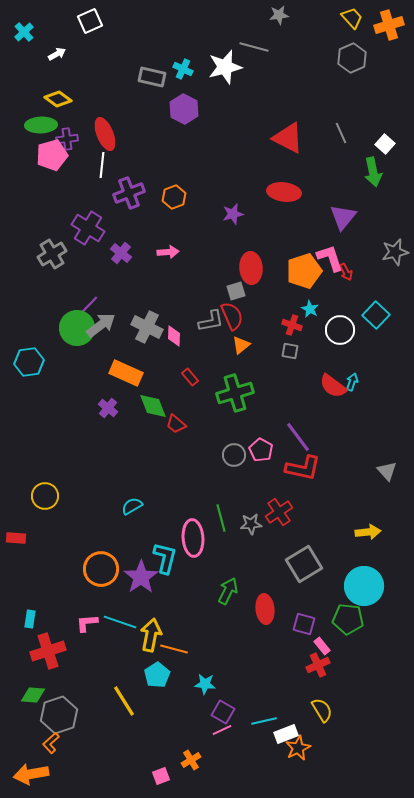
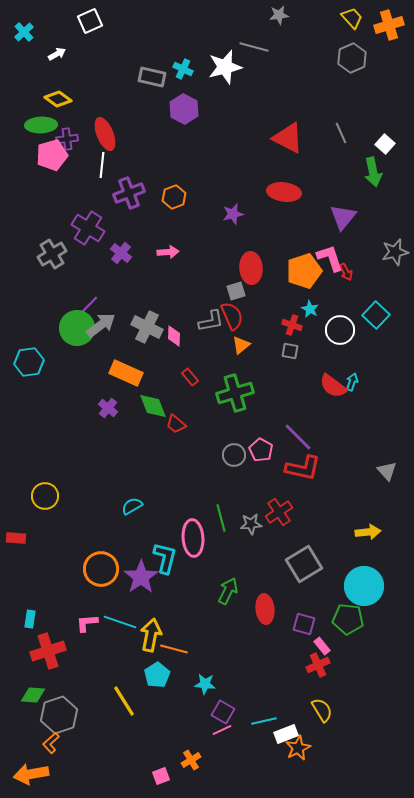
purple line at (298, 437): rotated 8 degrees counterclockwise
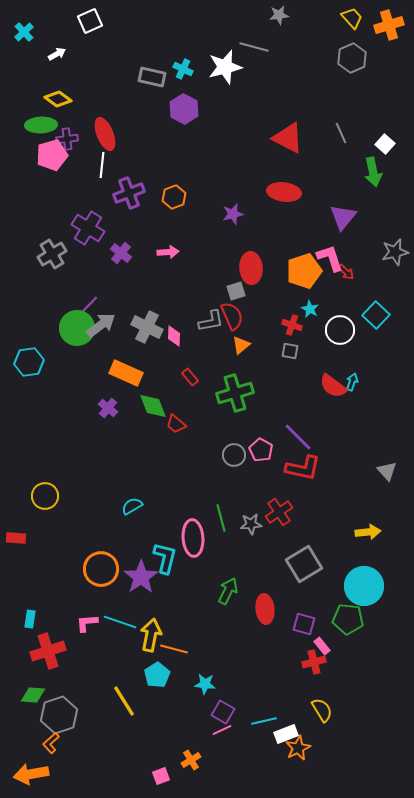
red arrow at (346, 272): rotated 18 degrees counterclockwise
red cross at (318, 665): moved 4 px left, 3 px up; rotated 10 degrees clockwise
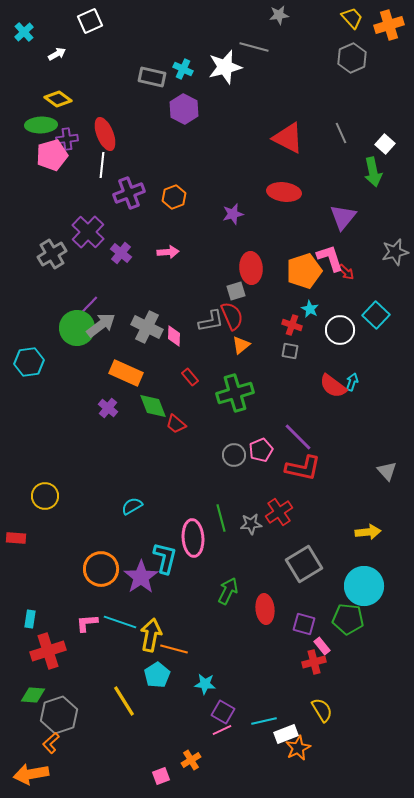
purple cross at (88, 228): moved 4 px down; rotated 12 degrees clockwise
pink pentagon at (261, 450): rotated 20 degrees clockwise
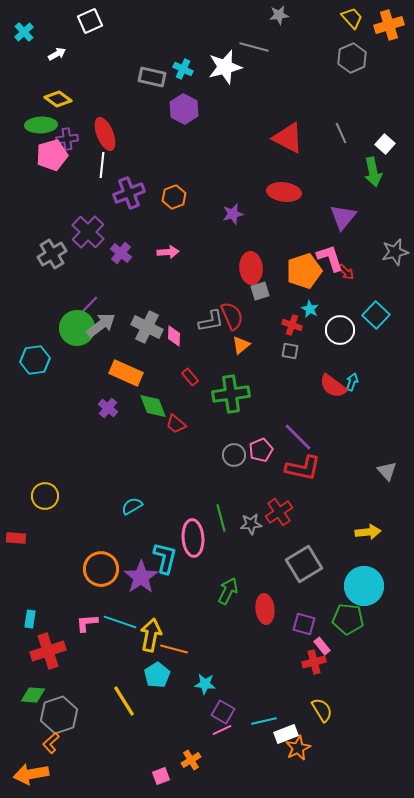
gray square at (236, 291): moved 24 px right
cyan hexagon at (29, 362): moved 6 px right, 2 px up
green cross at (235, 393): moved 4 px left, 1 px down; rotated 9 degrees clockwise
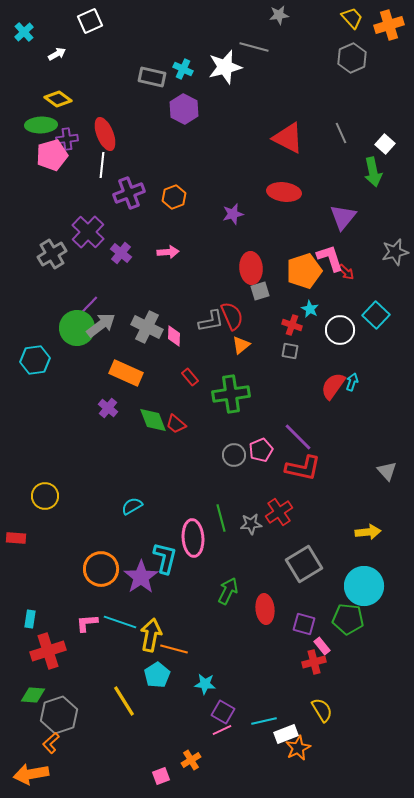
red semicircle at (333, 386): rotated 88 degrees clockwise
green diamond at (153, 406): moved 14 px down
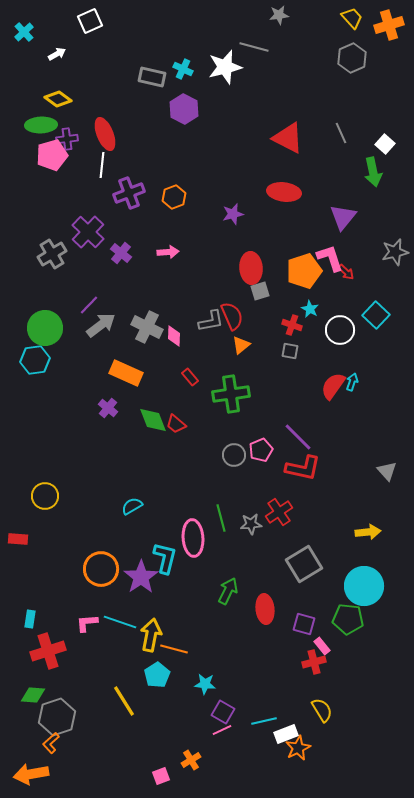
green circle at (77, 328): moved 32 px left
red rectangle at (16, 538): moved 2 px right, 1 px down
gray hexagon at (59, 715): moved 2 px left, 2 px down
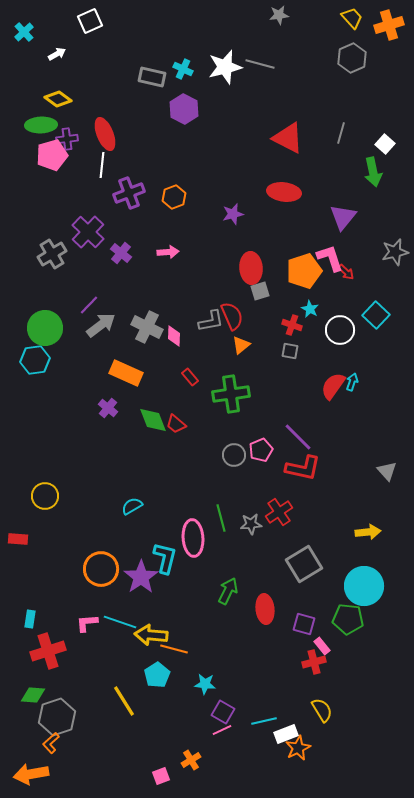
gray line at (254, 47): moved 6 px right, 17 px down
gray line at (341, 133): rotated 40 degrees clockwise
yellow arrow at (151, 635): rotated 96 degrees counterclockwise
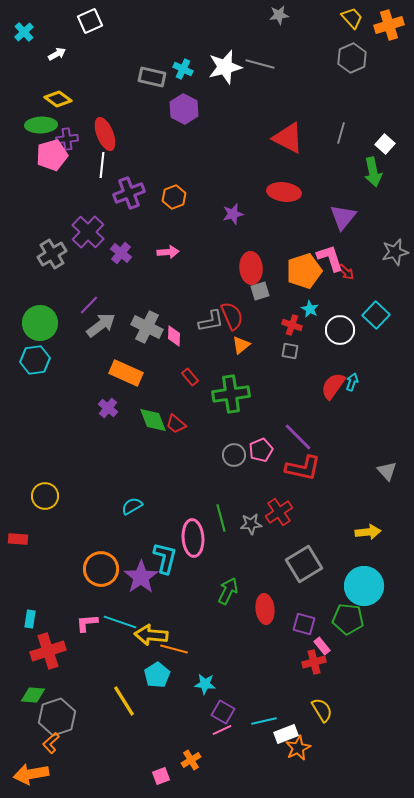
green circle at (45, 328): moved 5 px left, 5 px up
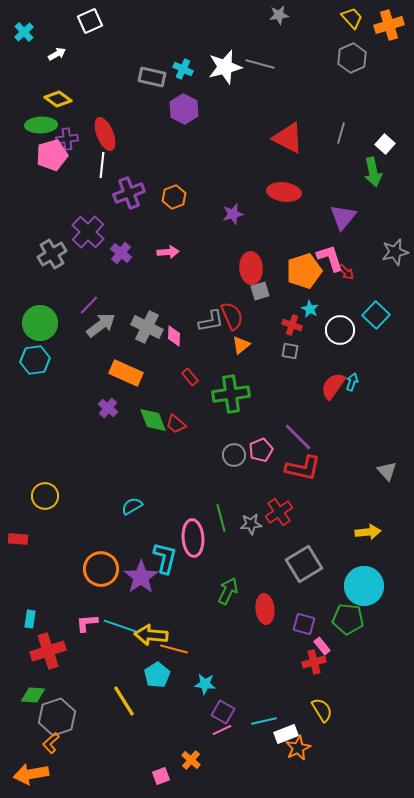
cyan line at (120, 622): moved 4 px down
orange cross at (191, 760): rotated 18 degrees counterclockwise
